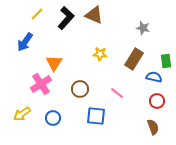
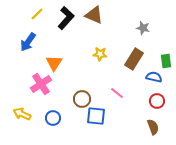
blue arrow: moved 3 px right
brown circle: moved 2 px right, 10 px down
yellow arrow: rotated 60 degrees clockwise
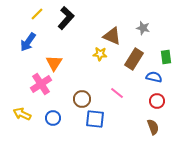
brown triangle: moved 18 px right, 21 px down
green rectangle: moved 4 px up
blue square: moved 1 px left, 3 px down
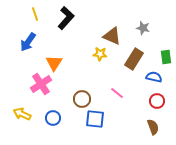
yellow line: moved 2 px left; rotated 64 degrees counterclockwise
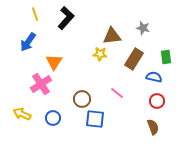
brown triangle: rotated 30 degrees counterclockwise
orange triangle: moved 1 px up
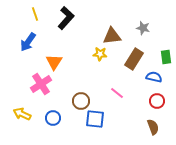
brown circle: moved 1 px left, 2 px down
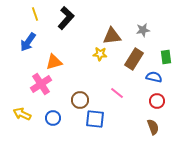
gray star: moved 2 px down; rotated 24 degrees counterclockwise
orange triangle: rotated 42 degrees clockwise
brown circle: moved 1 px left, 1 px up
